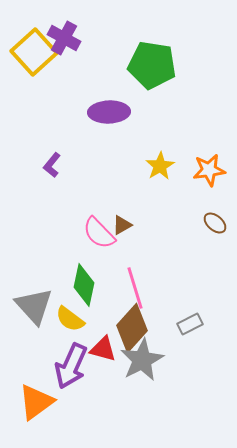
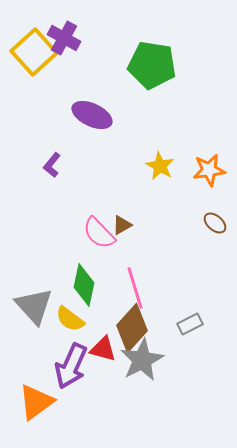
purple ellipse: moved 17 px left, 3 px down; rotated 27 degrees clockwise
yellow star: rotated 12 degrees counterclockwise
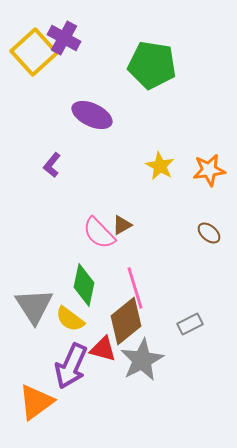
brown ellipse: moved 6 px left, 10 px down
gray triangle: rotated 9 degrees clockwise
brown diamond: moved 6 px left, 7 px up; rotated 9 degrees clockwise
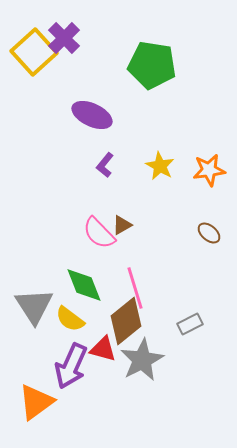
purple cross: rotated 16 degrees clockwise
purple L-shape: moved 53 px right
green diamond: rotated 33 degrees counterclockwise
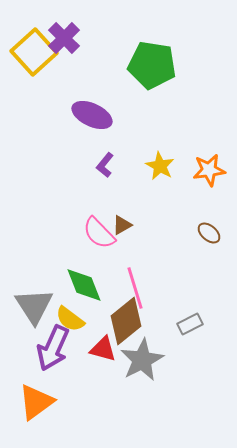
purple arrow: moved 18 px left, 18 px up
